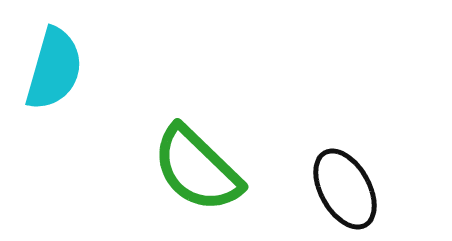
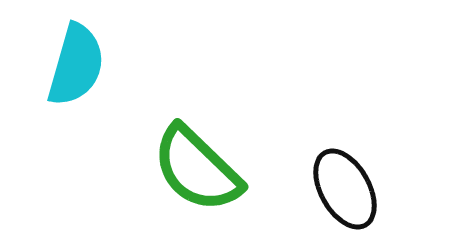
cyan semicircle: moved 22 px right, 4 px up
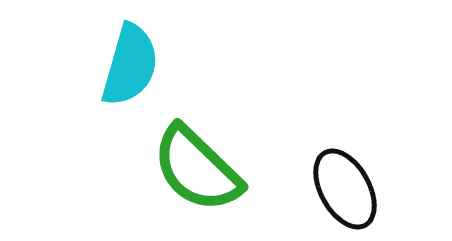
cyan semicircle: moved 54 px right
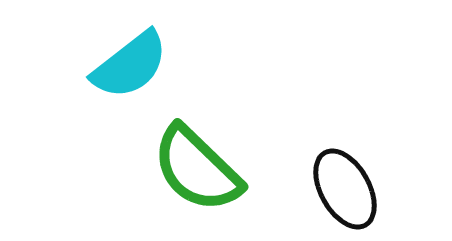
cyan semicircle: rotated 36 degrees clockwise
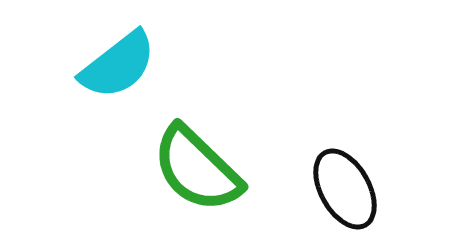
cyan semicircle: moved 12 px left
